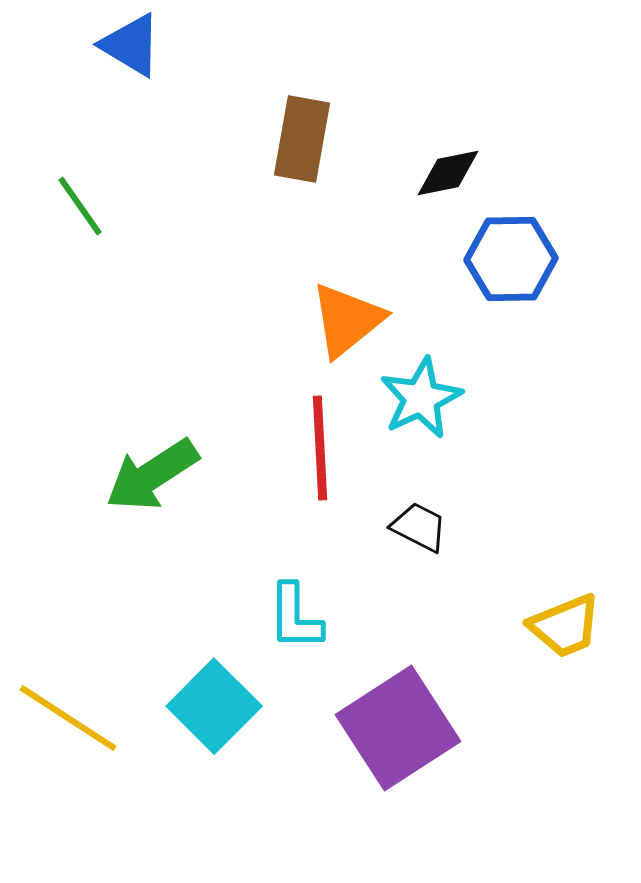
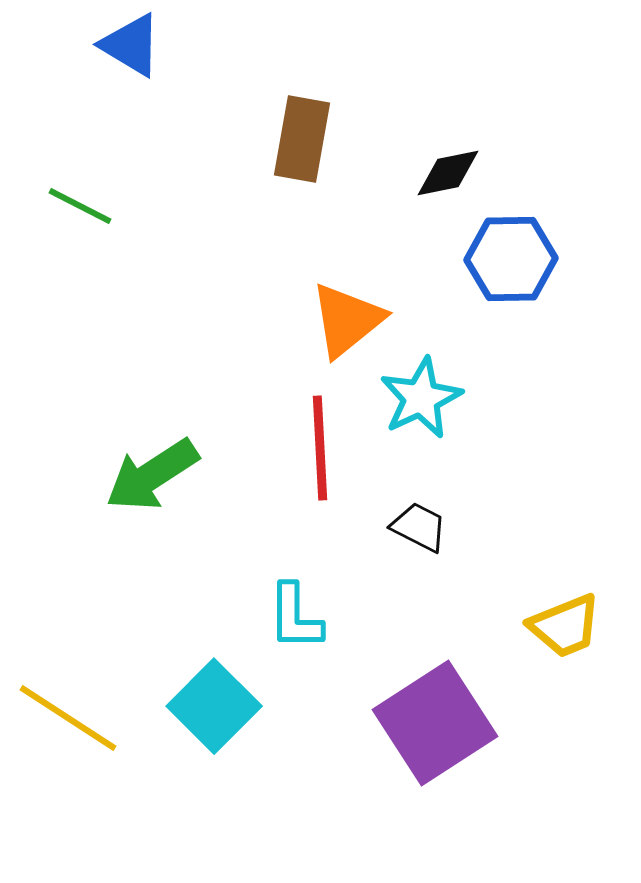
green line: rotated 28 degrees counterclockwise
purple square: moved 37 px right, 5 px up
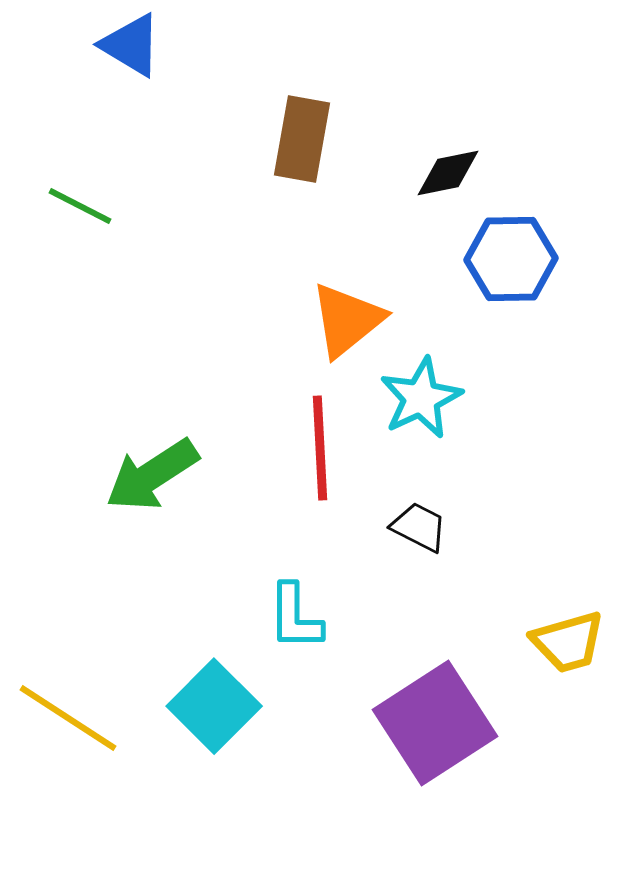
yellow trapezoid: moved 3 px right, 16 px down; rotated 6 degrees clockwise
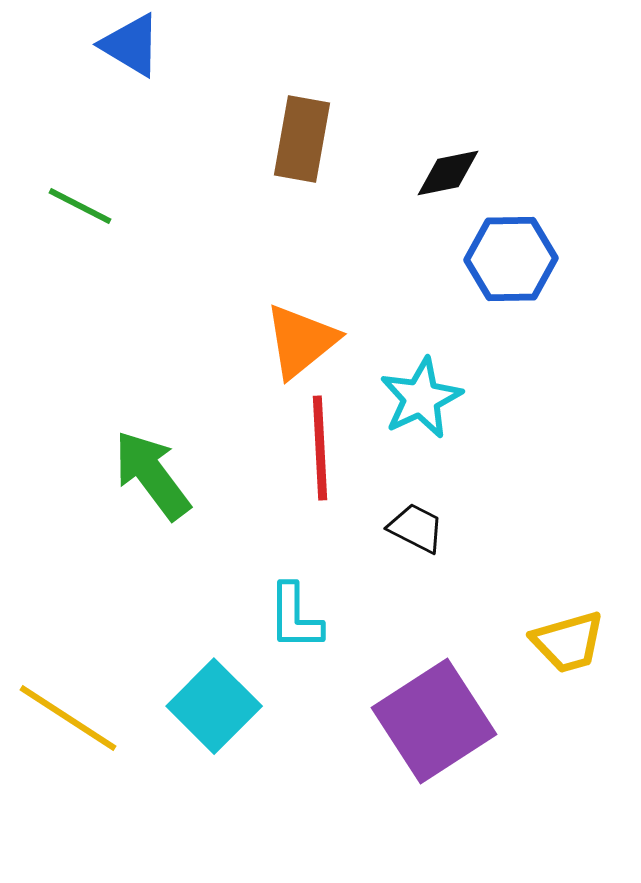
orange triangle: moved 46 px left, 21 px down
green arrow: rotated 86 degrees clockwise
black trapezoid: moved 3 px left, 1 px down
purple square: moved 1 px left, 2 px up
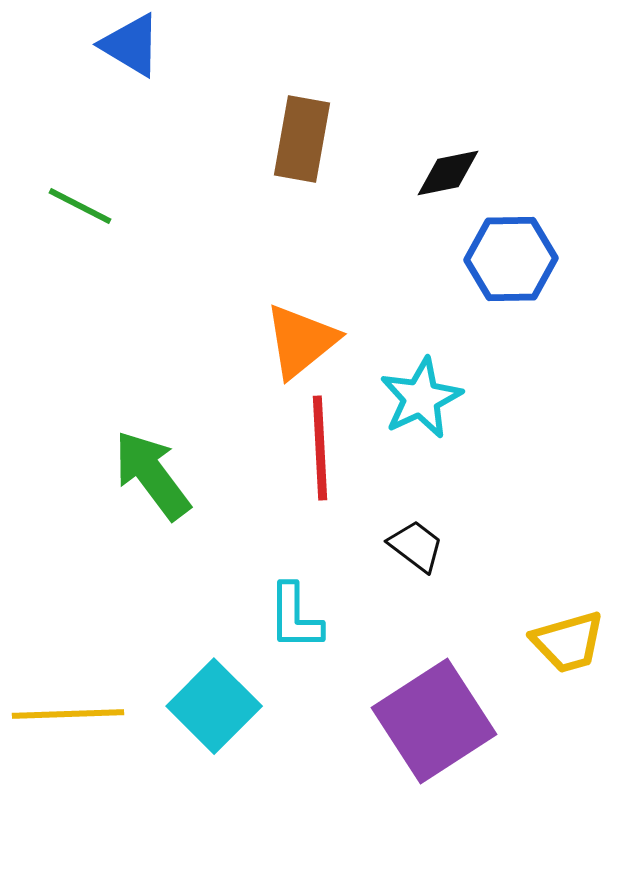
black trapezoid: moved 18 px down; rotated 10 degrees clockwise
yellow line: moved 4 px up; rotated 35 degrees counterclockwise
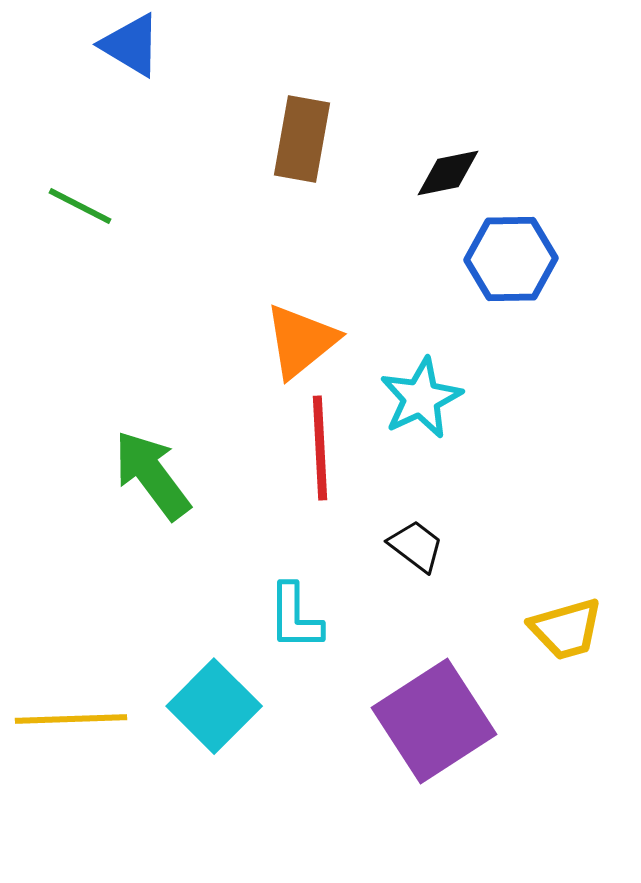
yellow trapezoid: moved 2 px left, 13 px up
yellow line: moved 3 px right, 5 px down
